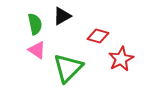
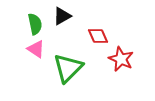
red diamond: rotated 50 degrees clockwise
pink triangle: moved 1 px left, 1 px up
red star: rotated 20 degrees counterclockwise
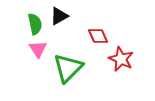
black triangle: moved 3 px left
pink triangle: moved 2 px right; rotated 24 degrees clockwise
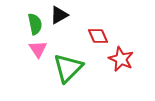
black triangle: moved 1 px up
